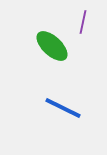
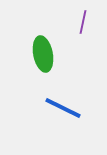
green ellipse: moved 9 px left, 8 px down; rotated 36 degrees clockwise
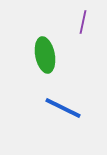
green ellipse: moved 2 px right, 1 px down
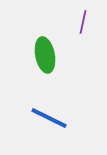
blue line: moved 14 px left, 10 px down
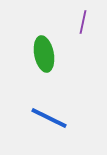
green ellipse: moved 1 px left, 1 px up
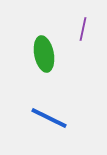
purple line: moved 7 px down
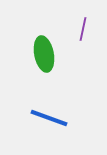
blue line: rotated 6 degrees counterclockwise
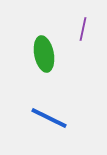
blue line: rotated 6 degrees clockwise
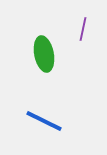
blue line: moved 5 px left, 3 px down
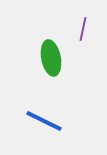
green ellipse: moved 7 px right, 4 px down
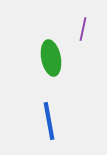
blue line: moved 5 px right; rotated 54 degrees clockwise
